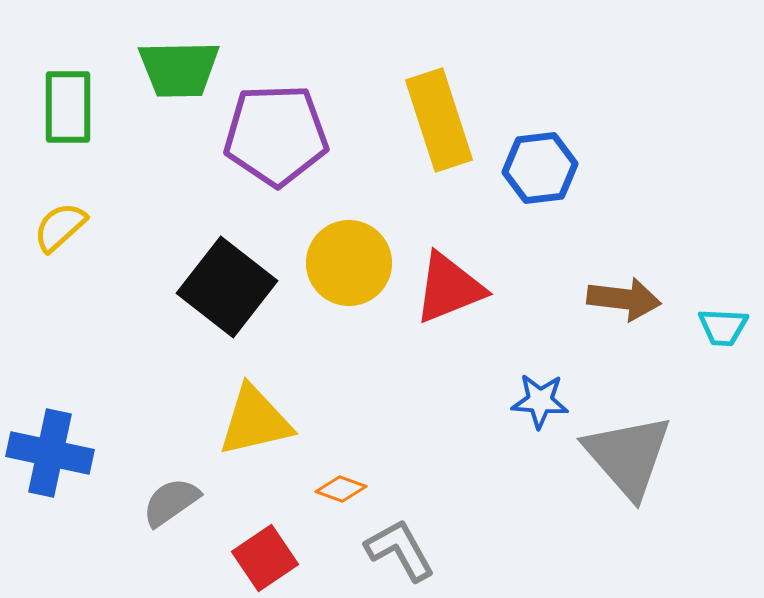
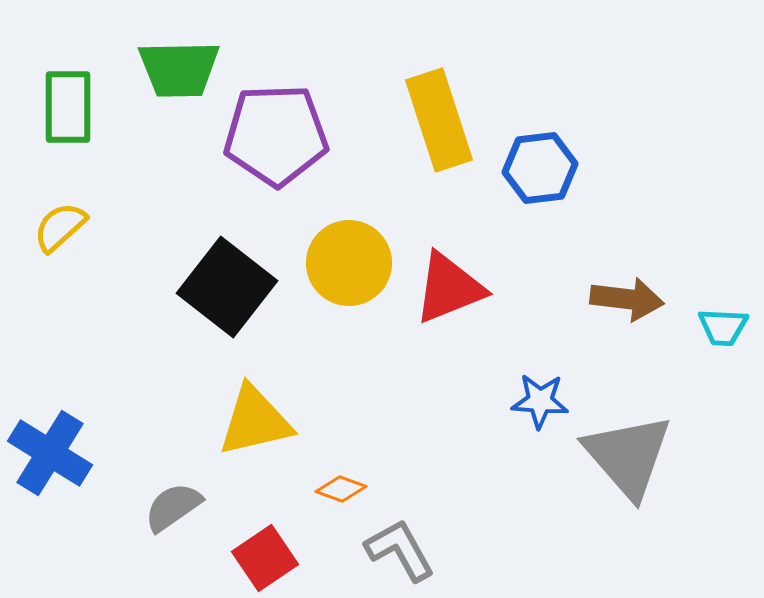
brown arrow: moved 3 px right
blue cross: rotated 20 degrees clockwise
gray semicircle: moved 2 px right, 5 px down
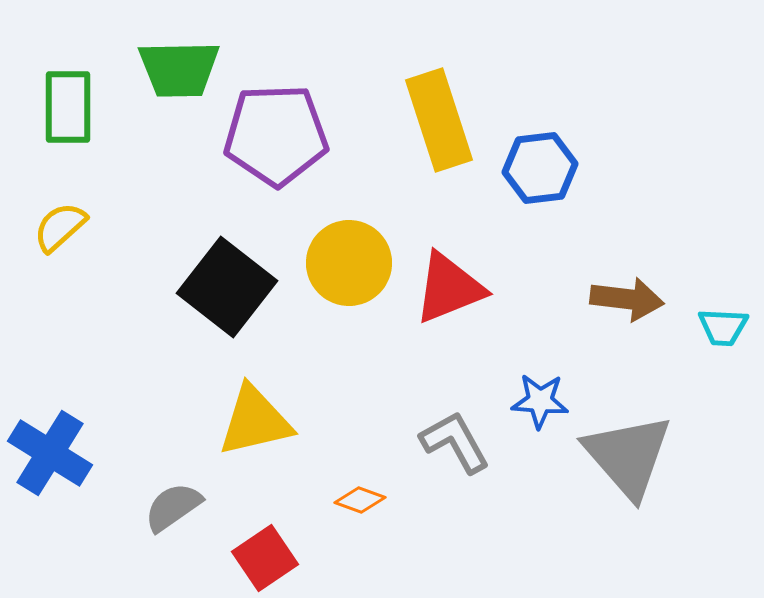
orange diamond: moved 19 px right, 11 px down
gray L-shape: moved 55 px right, 108 px up
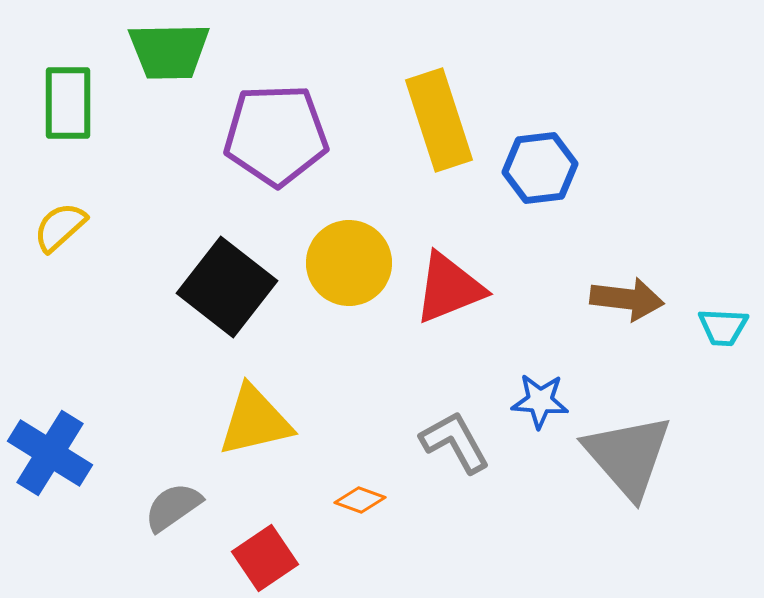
green trapezoid: moved 10 px left, 18 px up
green rectangle: moved 4 px up
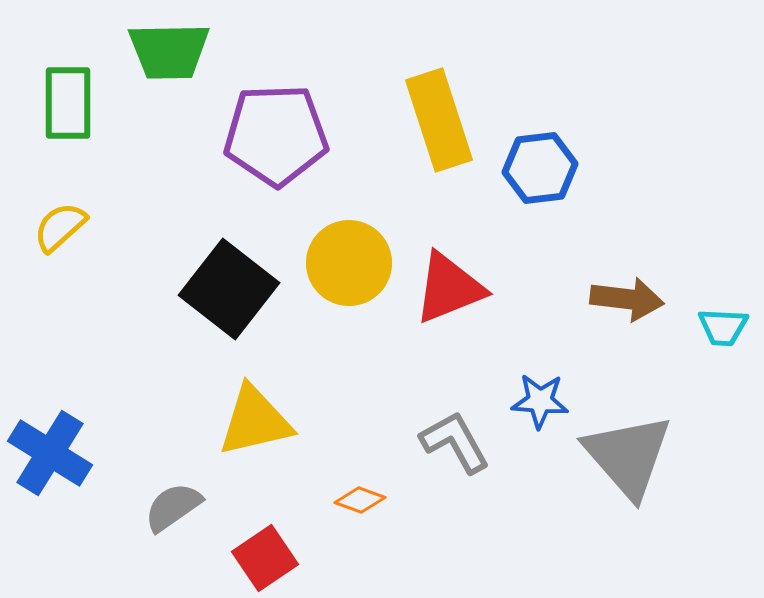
black square: moved 2 px right, 2 px down
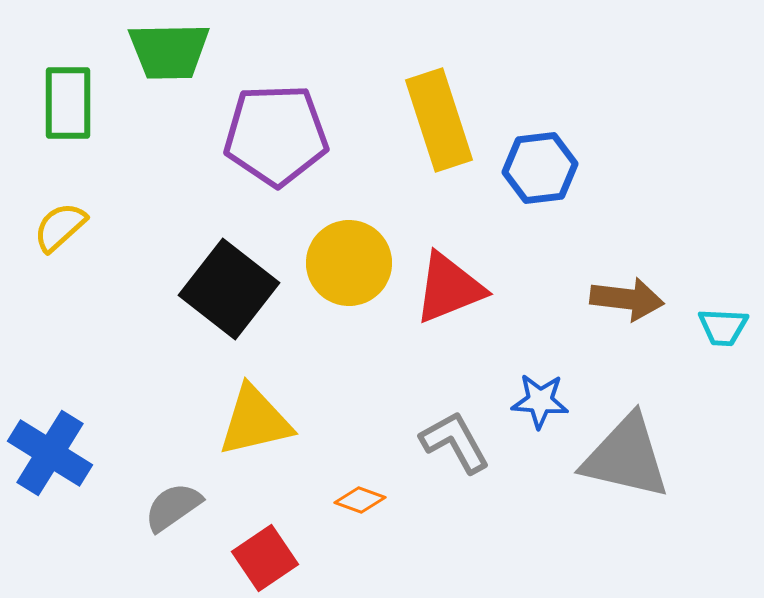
gray triangle: moved 2 px left, 1 px down; rotated 36 degrees counterclockwise
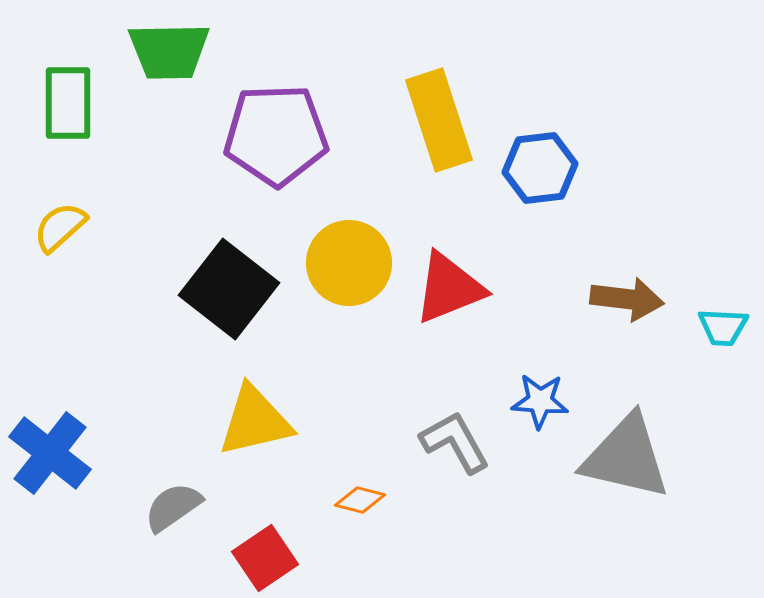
blue cross: rotated 6 degrees clockwise
orange diamond: rotated 6 degrees counterclockwise
